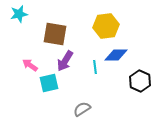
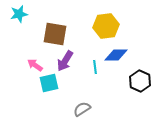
pink arrow: moved 5 px right
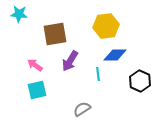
cyan star: rotated 18 degrees clockwise
brown square: rotated 20 degrees counterclockwise
blue diamond: moved 1 px left
purple arrow: moved 5 px right
cyan line: moved 3 px right, 7 px down
cyan square: moved 12 px left, 7 px down
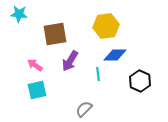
gray semicircle: moved 2 px right; rotated 12 degrees counterclockwise
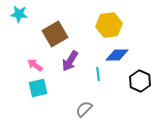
yellow hexagon: moved 3 px right, 1 px up
brown square: rotated 20 degrees counterclockwise
blue diamond: moved 2 px right
cyan square: moved 1 px right, 2 px up
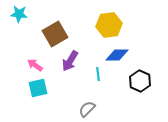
gray semicircle: moved 3 px right
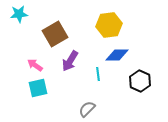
cyan star: rotated 12 degrees counterclockwise
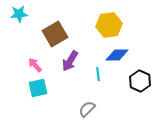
pink arrow: rotated 14 degrees clockwise
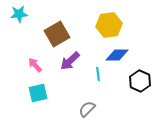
brown square: moved 2 px right
purple arrow: rotated 15 degrees clockwise
cyan square: moved 5 px down
